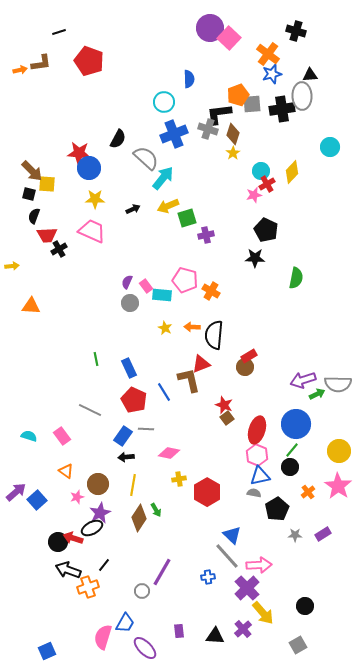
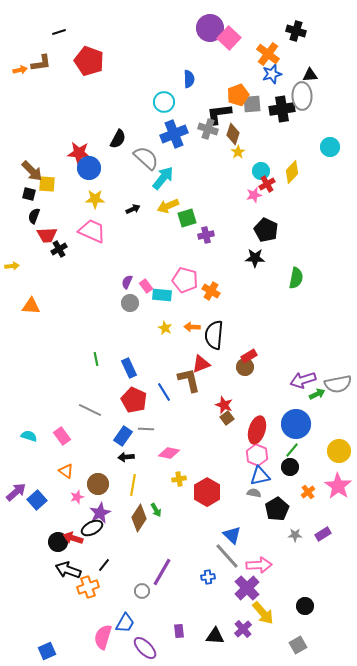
yellow star at (233, 153): moved 5 px right, 1 px up
gray semicircle at (338, 384): rotated 12 degrees counterclockwise
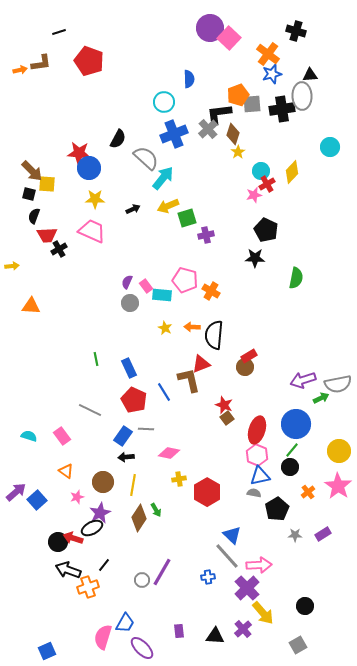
gray cross at (208, 129): rotated 30 degrees clockwise
green arrow at (317, 394): moved 4 px right, 4 px down
brown circle at (98, 484): moved 5 px right, 2 px up
gray circle at (142, 591): moved 11 px up
purple ellipse at (145, 648): moved 3 px left
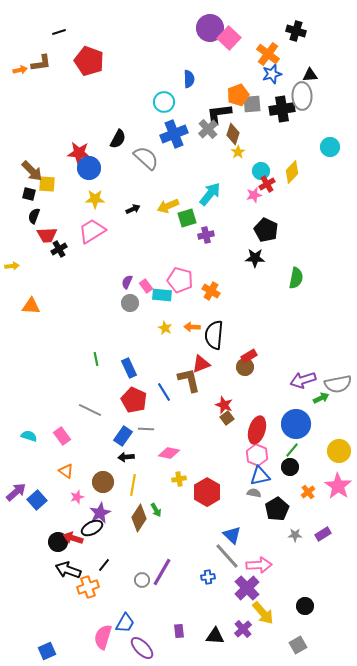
cyan arrow at (163, 178): moved 47 px right, 16 px down
pink trapezoid at (92, 231): rotated 56 degrees counterclockwise
pink pentagon at (185, 280): moved 5 px left
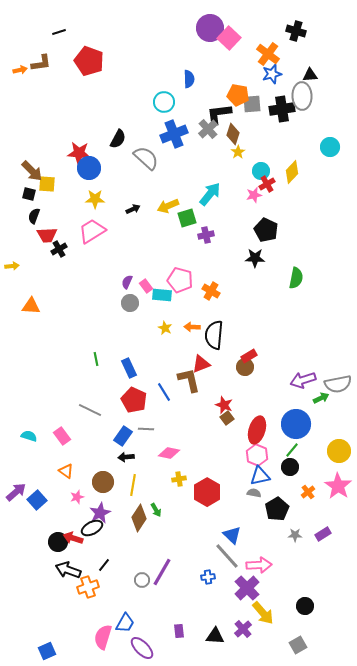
orange pentagon at (238, 95): rotated 30 degrees clockwise
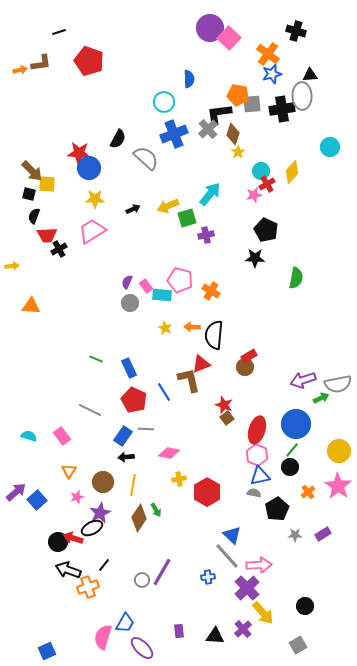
green line at (96, 359): rotated 56 degrees counterclockwise
orange triangle at (66, 471): moved 3 px right; rotated 28 degrees clockwise
